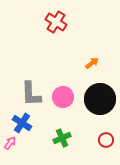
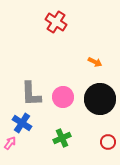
orange arrow: moved 3 px right, 1 px up; rotated 64 degrees clockwise
red circle: moved 2 px right, 2 px down
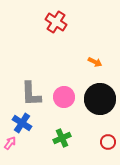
pink circle: moved 1 px right
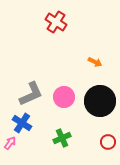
gray L-shape: rotated 112 degrees counterclockwise
black circle: moved 2 px down
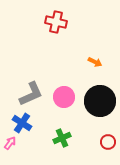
red cross: rotated 20 degrees counterclockwise
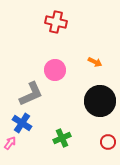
pink circle: moved 9 px left, 27 px up
